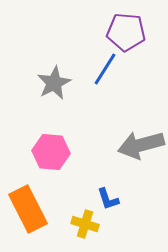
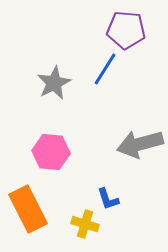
purple pentagon: moved 2 px up
gray arrow: moved 1 px left, 1 px up
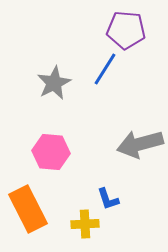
yellow cross: rotated 20 degrees counterclockwise
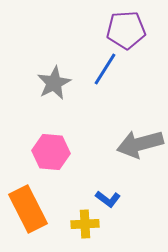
purple pentagon: rotated 9 degrees counterclockwise
blue L-shape: rotated 35 degrees counterclockwise
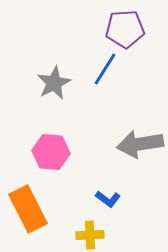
purple pentagon: moved 1 px left, 1 px up
gray arrow: rotated 6 degrees clockwise
yellow cross: moved 5 px right, 11 px down
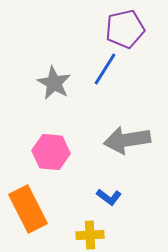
purple pentagon: rotated 9 degrees counterclockwise
gray star: rotated 16 degrees counterclockwise
gray arrow: moved 13 px left, 4 px up
blue L-shape: moved 1 px right, 2 px up
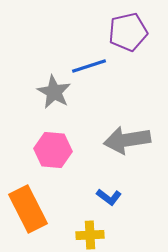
purple pentagon: moved 3 px right, 3 px down
blue line: moved 16 px left, 3 px up; rotated 40 degrees clockwise
gray star: moved 9 px down
pink hexagon: moved 2 px right, 2 px up
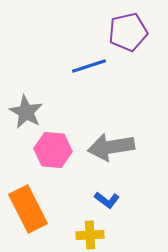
gray star: moved 28 px left, 20 px down
gray arrow: moved 16 px left, 7 px down
blue L-shape: moved 2 px left, 3 px down
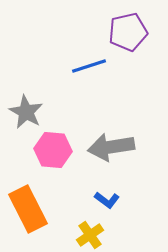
yellow cross: rotated 32 degrees counterclockwise
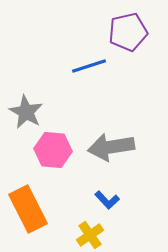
blue L-shape: rotated 10 degrees clockwise
